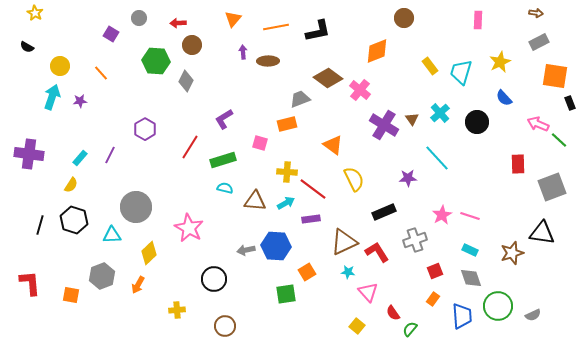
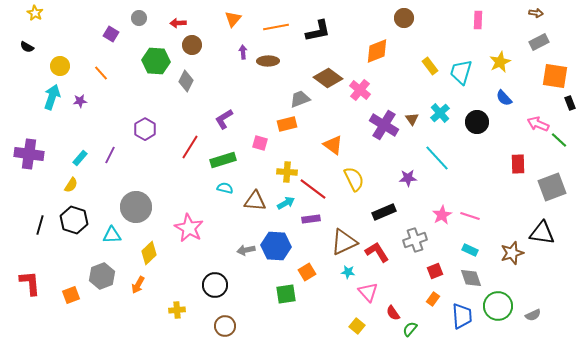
black circle at (214, 279): moved 1 px right, 6 px down
orange square at (71, 295): rotated 30 degrees counterclockwise
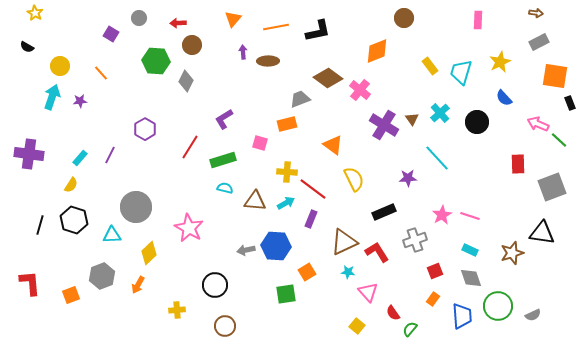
purple rectangle at (311, 219): rotated 60 degrees counterclockwise
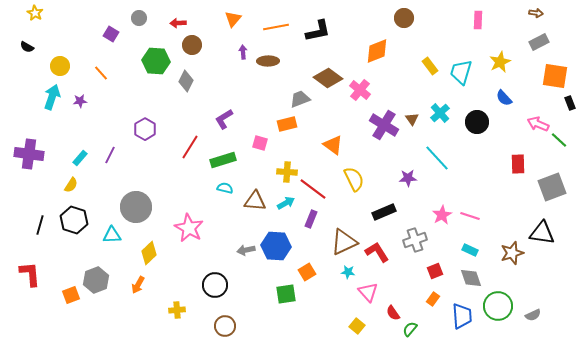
gray hexagon at (102, 276): moved 6 px left, 4 px down
red L-shape at (30, 283): moved 9 px up
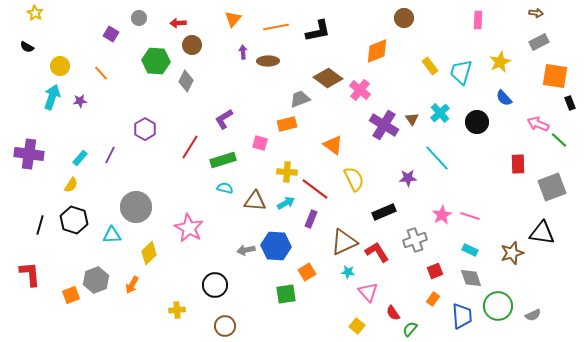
red line at (313, 189): moved 2 px right
orange arrow at (138, 285): moved 6 px left
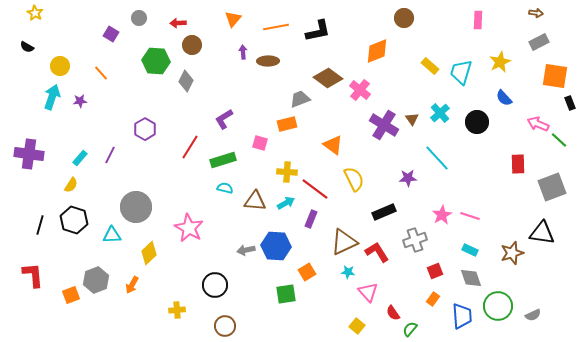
yellow rectangle at (430, 66): rotated 12 degrees counterclockwise
red L-shape at (30, 274): moved 3 px right, 1 px down
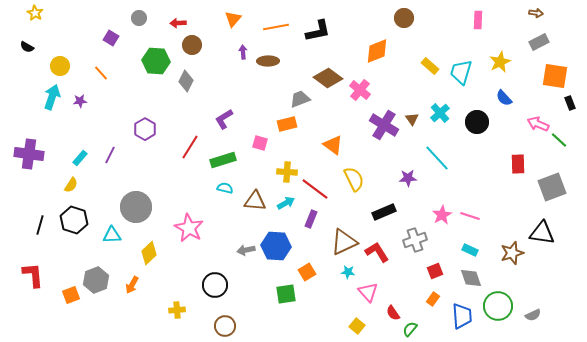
purple square at (111, 34): moved 4 px down
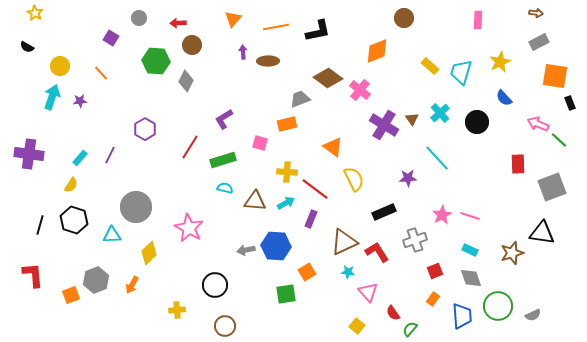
orange triangle at (333, 145): moved 2 px down
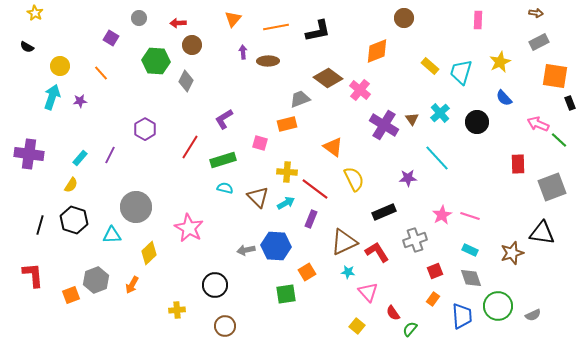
brown triangle at (255, 201): moved 3 px right, 4 px up; rotated 40 degrees clockwise
